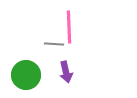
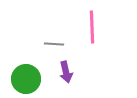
pink line: moved 23 px right
green circle: moved 4 px down
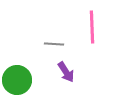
purple arrow: rotated 20 degrees counterclockwise
green circle: moved 9 px left, 1 px down
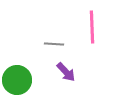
purple arrow: rotated 10 degrees counterclockwise
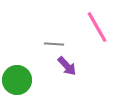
pink line: moved 5 px right; rotated 28 degrees counterclockwise
purple arrow: moved 1 px right, 6 px up
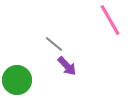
pink line: moved 13 px right, 7 px up
gray line: rotated 36 degrees clockwise
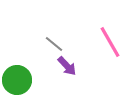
pink line: moved 22 px down
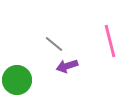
pink line: moved 1 px up; rotated 16 degrees clockwise
purple arrow: rotated 115 degrees clockwise
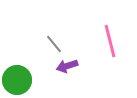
gray line: rotated 12 degrees clockwise
